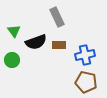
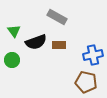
gray rectangle: rotated 36 degrees counterclockwise
blue cross: moved 8 px right
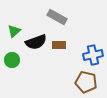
green triangle: rotated 24 degrees clockwise
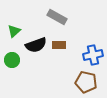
black semicircle: moved 3 px down
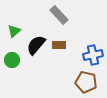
gray rectangle: moved 2 px right, 2 px up; rotated 18 degrees clockwise
black semicircle: rotated 150 degrees clockwise
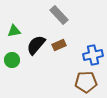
green triangle: rotated 32 degrees clockwise
brown rectangle: rotated 24 degrees counterclockwise
brown pentagon: rotated 15 degrees counterclockwise
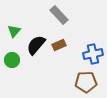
green triangle: rotated 40 degrees counterclockwise
blue cross: moved 1 px up
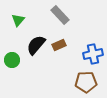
gray rectangle: moved 1 px right
green triangle: moved 4 px right, 11 px up
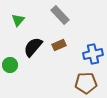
black semicircle: moved 3 px left, 2 px down
green circle: moved 2 px left, 5 px down
brown pentagon: moved 1 px down
